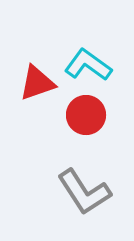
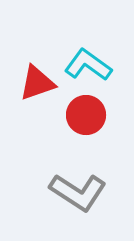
gray L-shape: moved 6 px left; rotated 24 degrees counterclockwise
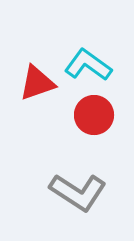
red circle: moved 8 px right
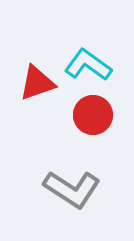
red circle: moved 1 px left
gray L-shape: moved 6 px left, 3 px up
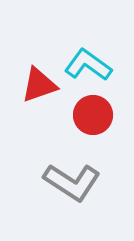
red triangle: moved 2 px right, 2 px down
gray L-shape: moved 7 px up
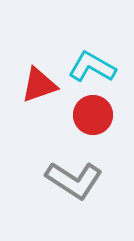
cyan L-shape: moved 4 px right, 2 px down; rotated 6 degrees counterclockwise
gray L-shape: moved 2 px right, 2 px up
